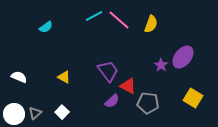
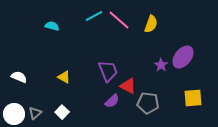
cyan semicircle: moved 6 px right, 1 px up; rotated 128 degrees counterclockwise
purple trapezoid: rotated 15 degrees clockwise
yellow square: rotated 36 degrees counterclockwise
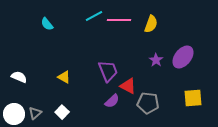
pink line: rotated 40 degrees counterclockwise
cyan semicircle: moved 5 px left, 2 px up; rotated 144 degrees counterclockwise
purple star: moved 5 px left, 5 px up
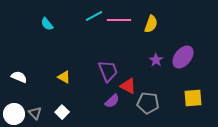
gray triangle: rotated 32 degrees counterclockwise
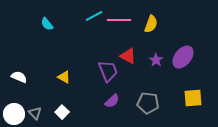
red triangle: moved 30 px up
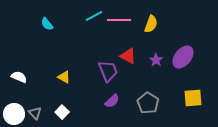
gray pentagon: rotated 25 degrees clockwise
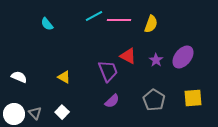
gray pentagon: moved 6 px right, 3 px up
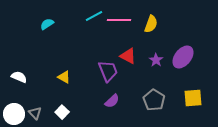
cyan semicircle: rotated 96 degrees clockwise
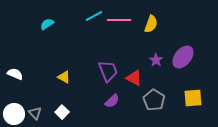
red triangle: moved 6 px right, 22 px down
white semicircle: moved 4 px left, 3 px up
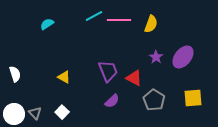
purple star: moved 3 px up
white semicircle: rotated 49 degrees clockwise
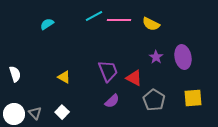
yellow semicircle: rotated 96 degrees clockwise
purple ellipse: rotated 50 degrees counterclockwise
